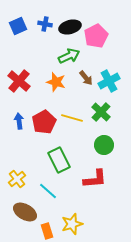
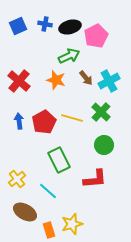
orange star: moved 2 px up
orange rectangle: moved 2 px right, 1 px up
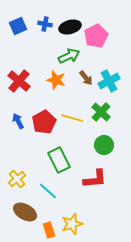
blue arrow: moved 1 px left; rotated 21 degrees counterclockwise
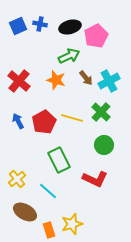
blue cross: moved 5 px left
red L-shape: rotated 30 degrees clockwise
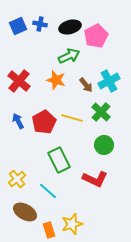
brown arrow: moved 7 px down
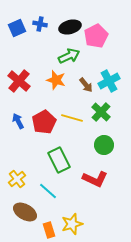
blue square: moved 1 px left, 2 px down
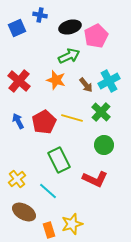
blue cross: moved 9 px up
brown ellipse: moved 1 px left
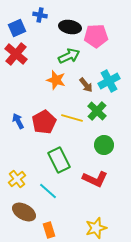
black ellipse: rotated 25 degrees clockwise
pink pentagon: rotated 25 degrees clockwise
red cross: moved 3 px left, 27 px up
green cross: moved 4 px left, 1 px up
yellow star: moved 24 px right, 4 px down
